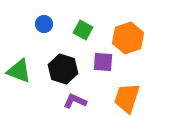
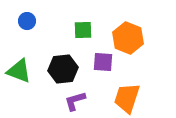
blue circle: moved 17 px left, 3 px up
green square: rotated 30 degrees counterclockwise
orange hexagon: rotated 20 degrees counterclockwise
black hexagon: rotated 24 degrees counterclockwise
purple L-shape: rotated 40 degrees counterclockwise
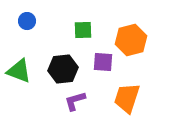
orange hexagon: moved 3 px right, 2 px down; rotated 24 degrees clockwise
